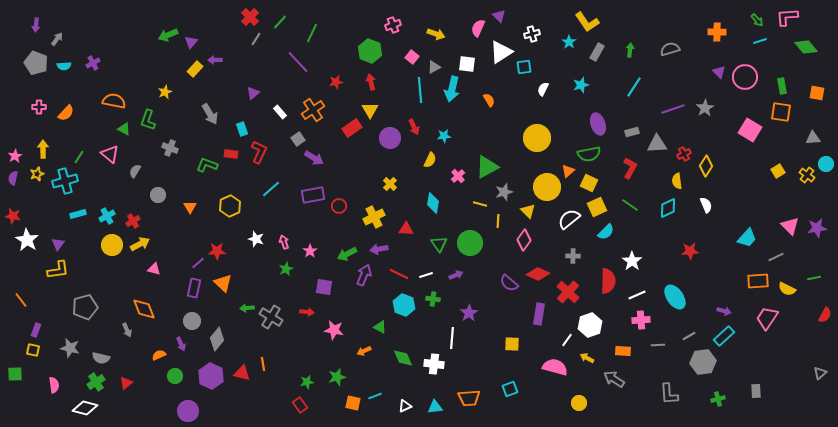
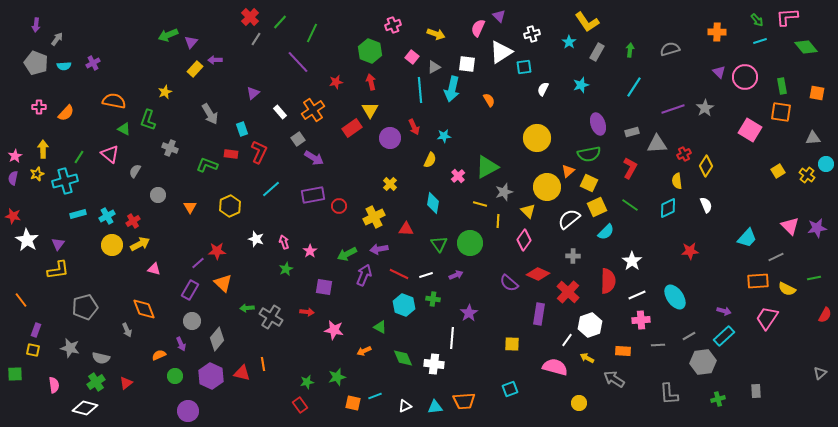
purple rectangle at (194, 288): moved 4 px left, 2 px down; rotated 18 degrees clockwise
orange trapezoid at (469, 398): moved 5 px left, 3 px down
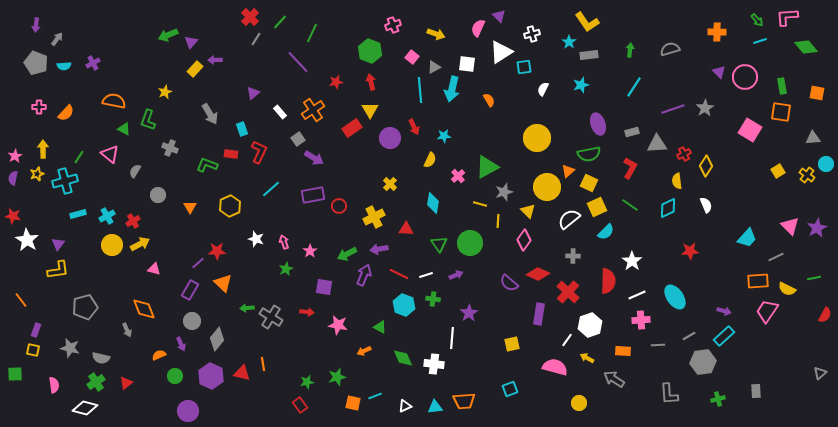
gray rectangle at (597, 52): moved 8 px left, 3 px down; rotated 54 degrees clockwise
purple star at (817, 228): rotated 18 degrees counterclockwise
pink trapezoid at (767, 318): moved 7 px up
pink star at (334, 330): moved 4 px right, 5 px up
yellow square at (512, 344): rotated 14 degrees counterclockwise
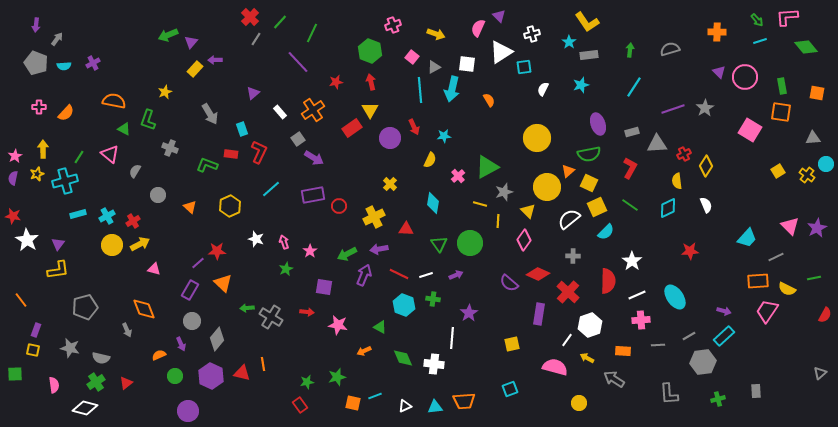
orange triangle at (190, 207): rotated 16 degrees counterclockwise
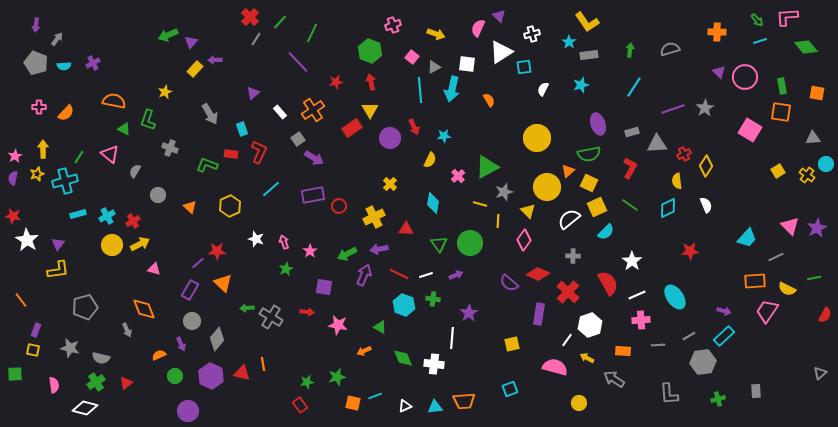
red semicircle at (608, 281): moved 2 px down; rotated 30 degrees counterclockwise
orange rectangle at (758, 281): moved 3 px left
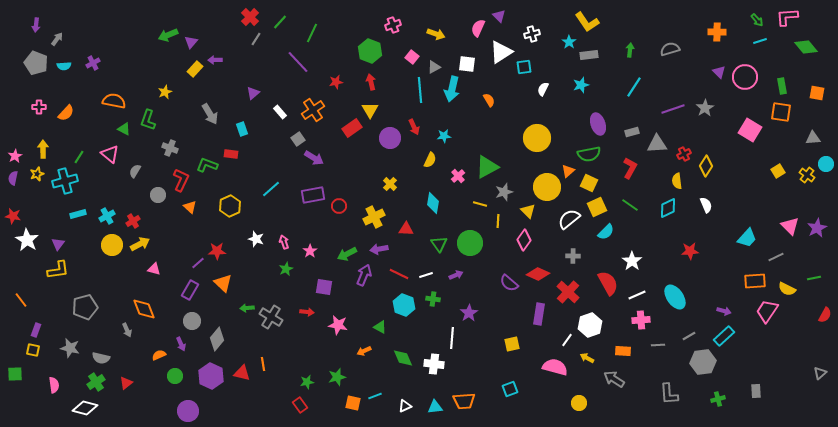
red L-shape at (259, 152): moved 78 px left, 28 px down
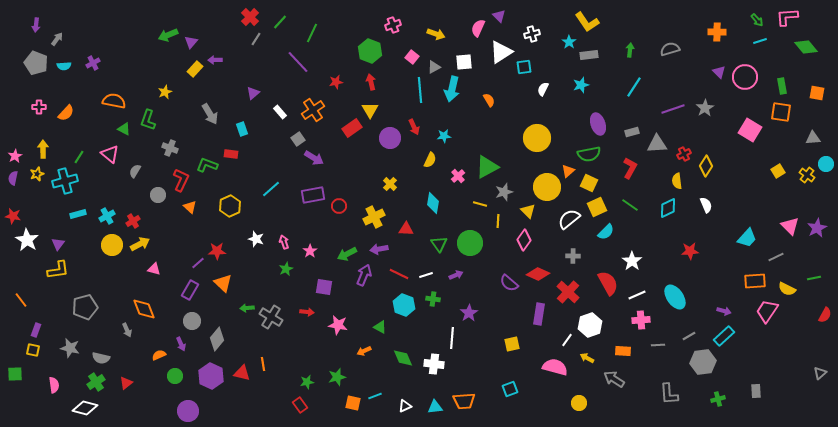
white square at (467, 64): moved 3 px left, 2 px up; rotated 12 degrees counterclockwise
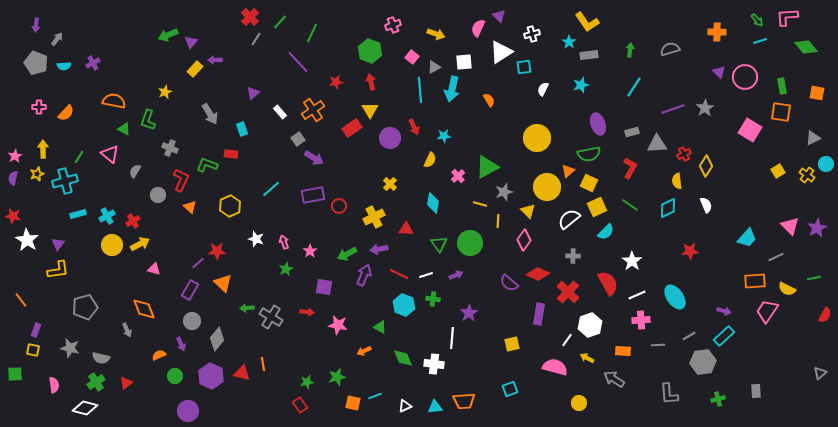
gray triangle at (813, 138): rotated 21 degrees counterclockwise
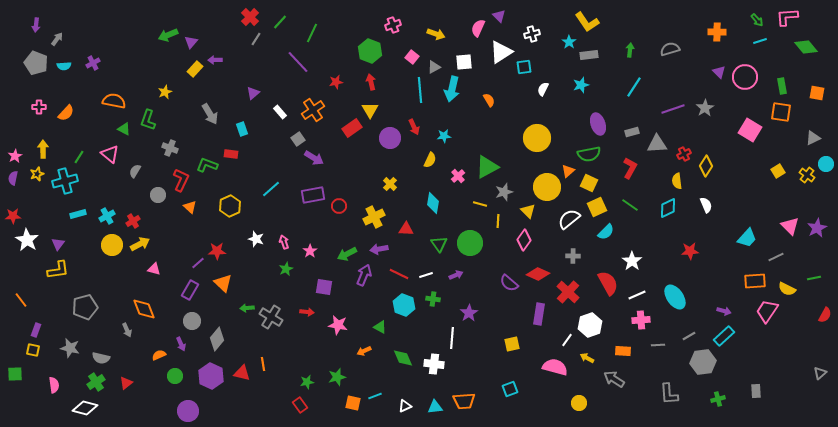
red star at (13, 216): rotated 14 degrees counterclockwise
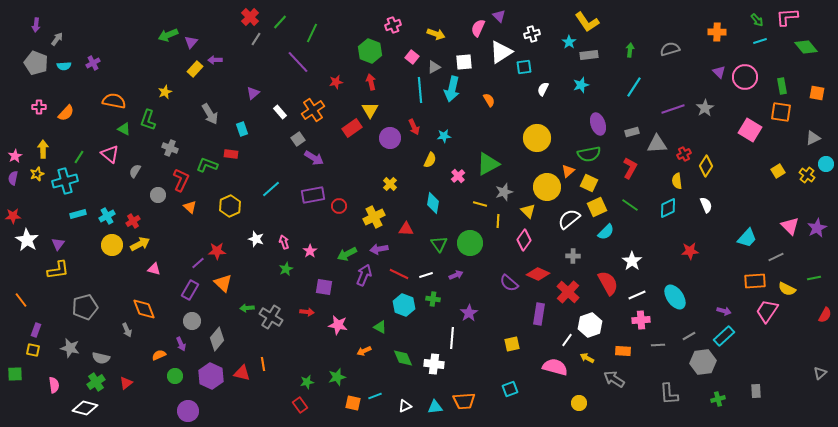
green triangle at (487, 167): moved 1 px right, 3 px up
